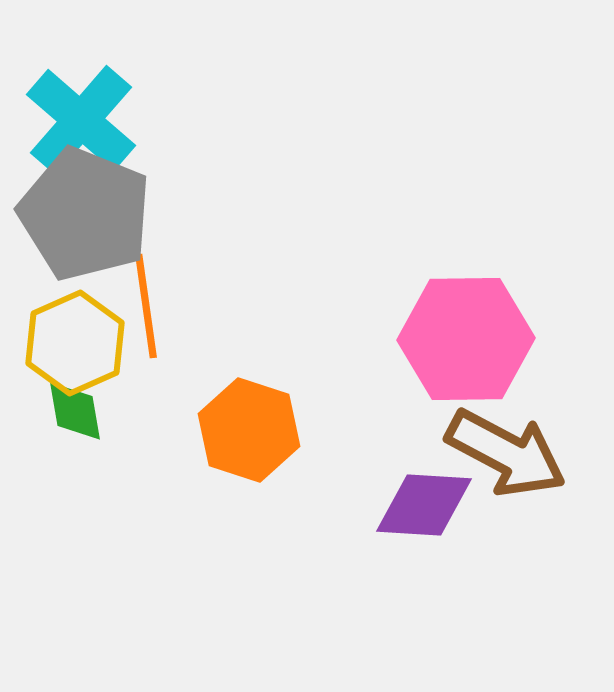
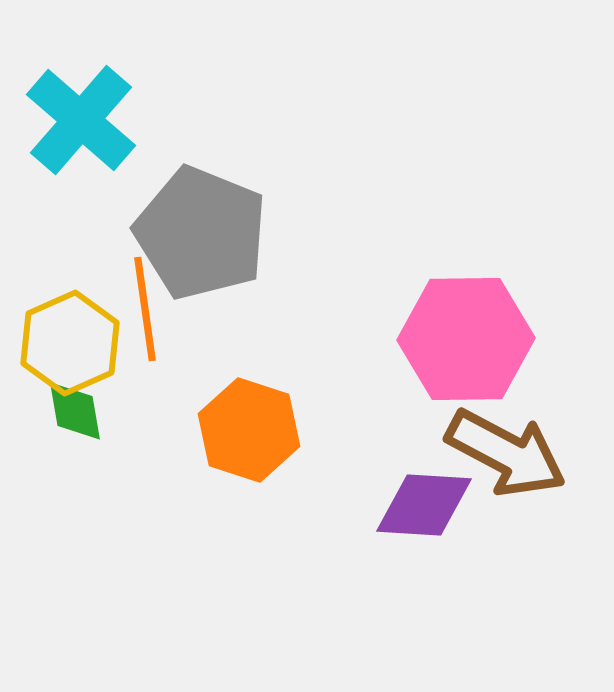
gray pentagon: moved 116 px right, 19 px down
orange line: moved 1 px left, 3 px down
yellow hexagon: moved 5 px left
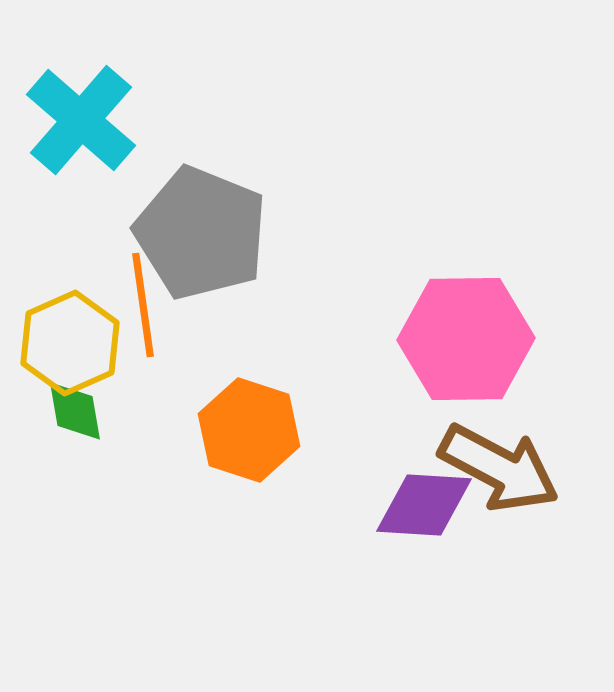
orange line: moved 2 px left, 4 px up
brown arrow: moved 7 px left, 15 px down
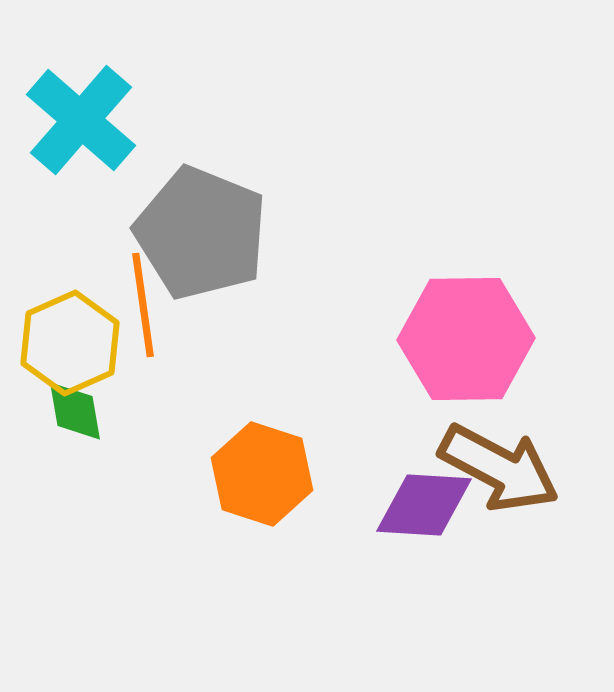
orange hexagon: moved 13 px right, 44 px down
